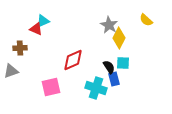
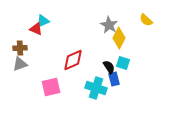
cyan square: rotated 16 degrees clockwise
gray triangle: moved 9 px right, 7 px up
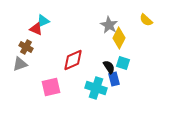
brown cross: moved 6 px right, 1 px up; rotated 32 degrees clockwise
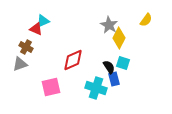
yellow semicircle: rotated 96 degrees counterclockwise
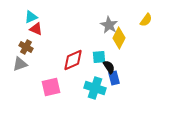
cyan triangle: moved 12 px left, 4 px up
cyan square: moved 24 px left, 6 px up; rotated 24 degrees counterclockwise
blue rectangle: moved 1 px up
cyan cross: moved 1 px left
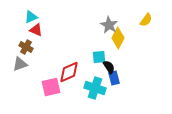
red triangle: moved 1 px down
yellow diamond: moved 1 px left
red diamond: moved 4 px left, 12 px down
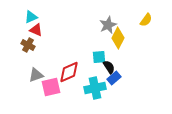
gray star: moved 1 px left; rotated 18 degrees clockwise
brown cross: moved 2 px right, 2 px up
gray triangle: moved 16 px right, 11 px down
blue rectangle: rotated 64 degrees clockwise
cyan cross: rotated 30 degrees counterclockwise
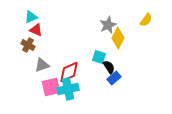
cyan square: rotated 24 degrees clockwise
gray triangle: moved 6 px right, 10 px up
cyan cross: moved 27 px left, 1 px down
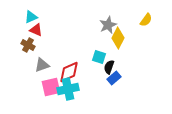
black semicircle: rotated 128 degrees counterclockwise
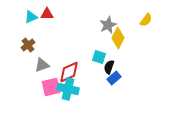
red triangle: moved 11 px right, 16 px up; rotated 24 degrees counterclockwise
brown cross: rotated 24 degrees clockwise
cyan cross: rotated 25 degrees clockwise
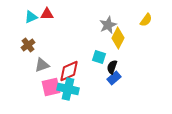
black semicircle: moved 3 px right
red diamond: moved 1 px up
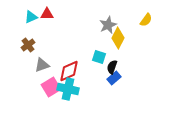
pink square: rotated 18 degrees counterclockwise
